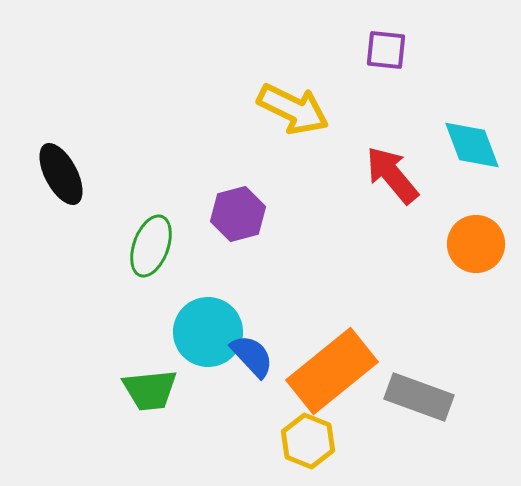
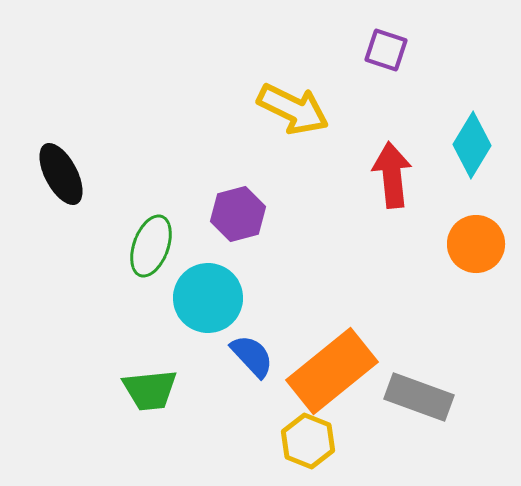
purple square: rotated 12 degrees clockwise
cyan diamond: rotated 52 degrees clockwise
red arrow: rotated 34 degrees clockwise
cyan circle: moved 34 px up
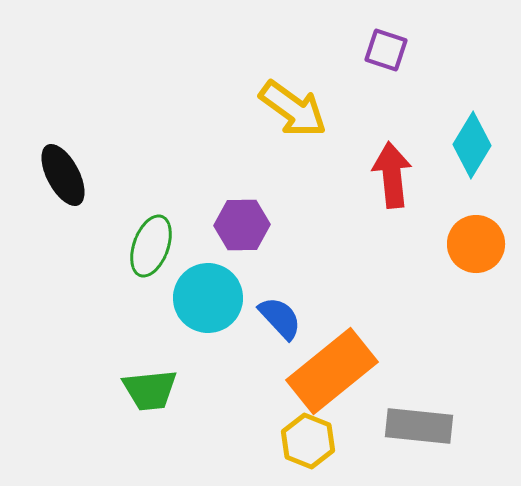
yellow arrow: rotated 10 degrees clockwise
black ellipse: moved 2 px right, 1 px down
purple hexagon: moved 4 px right, 11 px down; rotated 14 degrees clockwise
blue semicircle: moved 28 px right, 38 px up
gray rectangle: moved 29 px down; rotated 14 degrees counterclockwise
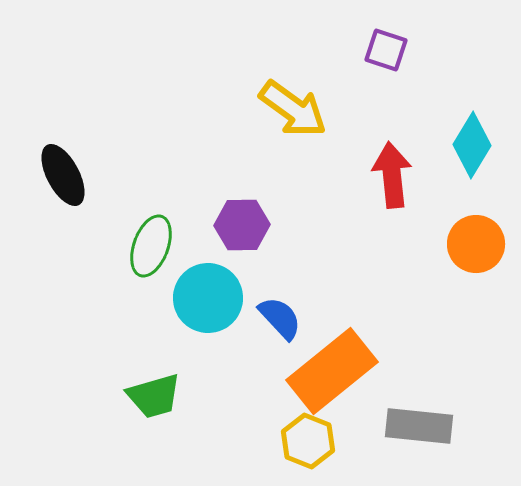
green trapezoid: moved 4 px right, 6 px down; rotated 10 degrees counterclockwise
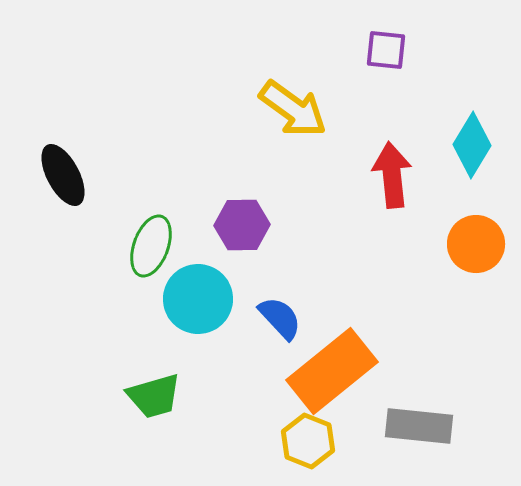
purple square: rotated 12 degrees counterclockwise
cyan circle: moved 10 px left, 1 px down
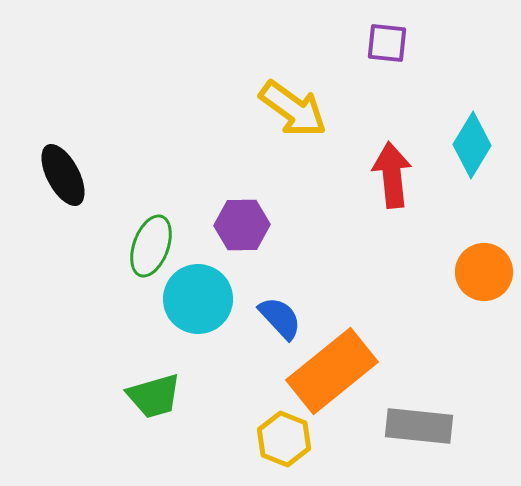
purple square: moved 1 px right, 7 px up
orange circle: moved 8 px right, 28 px down
yellow hexagon: moved 24 px left, 2 px up
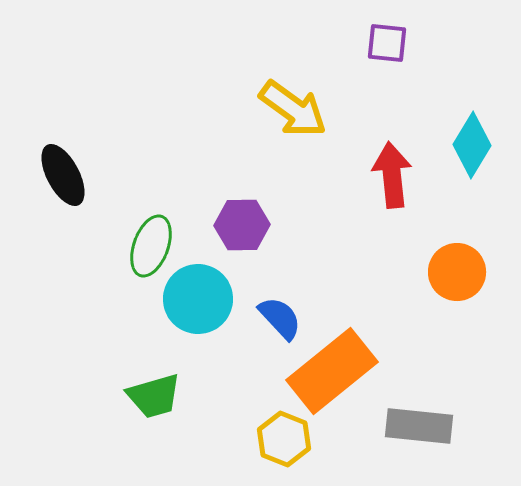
orange circle: moved 27 px left
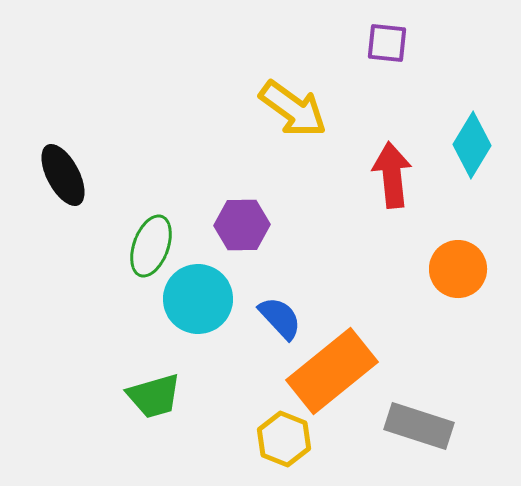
orange circle: moved 1 px right, 3 px up
gray rectangle: rotated 12 degrees clockwise
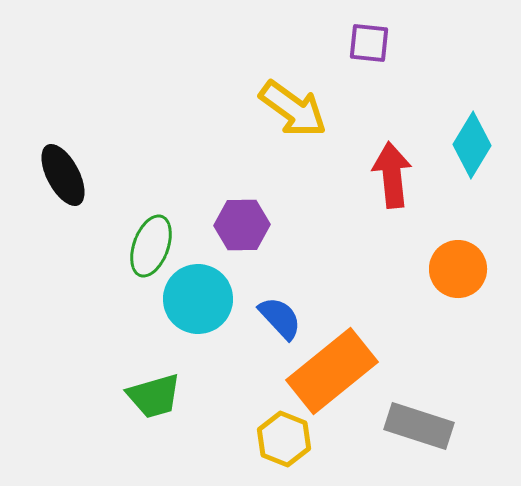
purple square: moved 18 px left
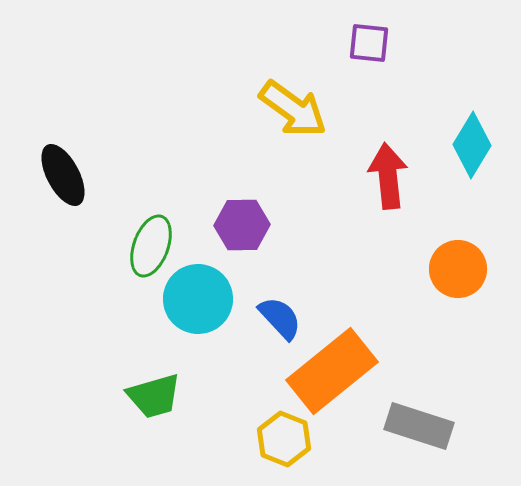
red arrow: moved 4 px left, 1 px down
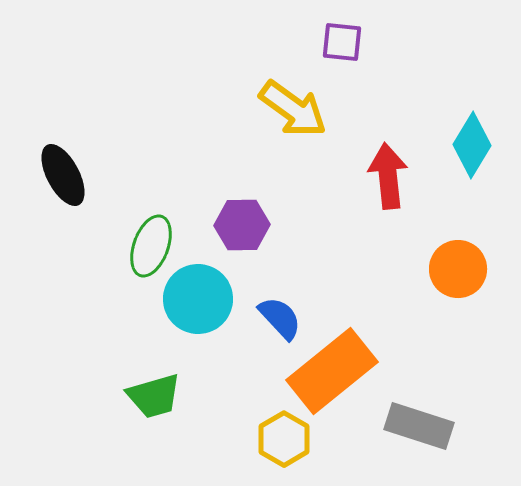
purple square: moved 27 px left, 1 px up
yellow hexagon: rotated 8 degrees clockwise
